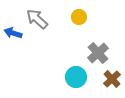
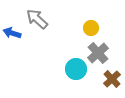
yellow circle: moved 12 px right, 11 px down
blue arrow: moved 1 px left
cyan circle: moved 8 px up
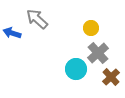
brown cross: moved 1 px left, 2 px up
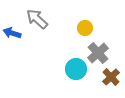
yellow circle: moved 6 px left
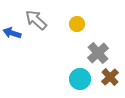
gray arrow: moved 1 px left, 1 px down
yellow circle: moved 8 px left, 4 px up
cyan circle: moved 4 px right, 10 px down
brown cross: moved 1 px left
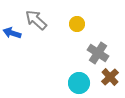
gray cross: rotated 15 degrees counterclockwise
cyan circle: moved 1 px left, 4 px down
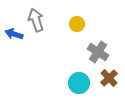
gray arrow: rotated 30 degrees clockwise
blue arrow: moved 2 px right, 1 px down
gray cross: moved 1 px up
brown cross: moved 1 px left, 1 px down
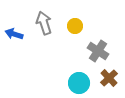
gray arrow: moved 8 px right, 3 px down
yellow circle: moved 2 px left, 2 px down
gray cross: moved 1 px up
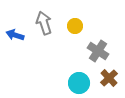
blue arrow: moved 1 px right, 1 px down
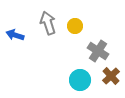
gray arrow: moved 4 px right
brown cross: moved 2 px right, 2 px up
cyan circle: moved 1 px right, 3 px up
